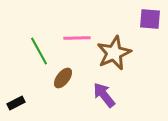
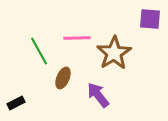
brown star: rotated 8 degrees counterclockwise
brown ellipse: rotated 15 degrees counterclockwise
purple arrow: moved 6 px left
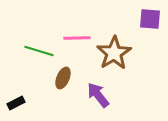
green line: rotated 44 degrees counterclockwise
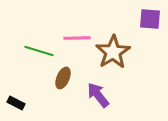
brown star: moved 1 px left, 1 px up
black rectangle: rotated 54 degrees clockwise
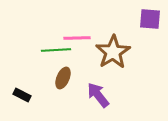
green line: moved 17 px right, 1 px up; rotated 20 degrees counterclockwise
black rectangle: moved 6 px right, 8 px up
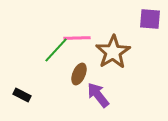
green line: rotated 44 degrees counterclockwise
brown ellipse: moved 16 px right, 4 px up
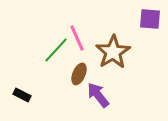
pink line: rotated 68 degrees clockwise
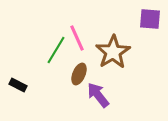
green line: rotated 12 degrees counterclockwise
black rectangle: moved 4 px left, 10 px up
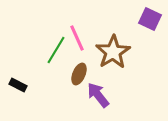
purple square: rotated 20 degrees clockwise
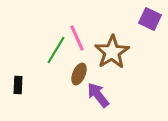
brown star: moved 1 px left
black rectangle: rotated 66 degrees clockwise
